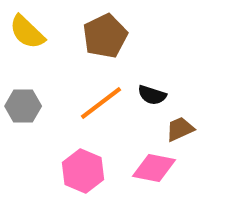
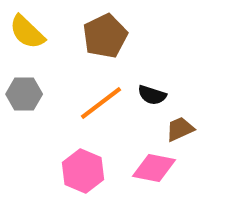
gray hexagon: moved 1 px right, 12 px up
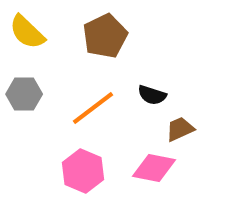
orange line: moved 8 px left, 5 px down
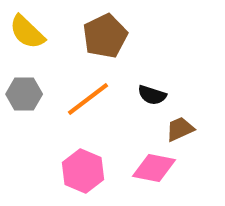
orange line: moved 5 px left, 9 px up
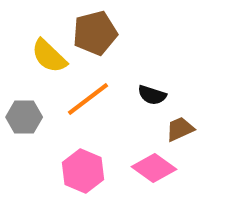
yellow semicircle: moved 22 px right, 24 px down
brown pentagon: moved 10 px left, 3 px up; rotated 12 degrees clockwise
gray hexagon: moved 23 px down
pink diamond: rotated 24 degrees clockwise
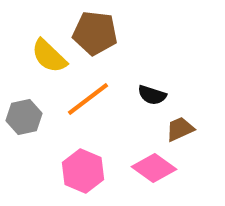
brown pentagon: rotated 21 degrees clockwise
gray hexagon: rotated 12 degrees counterclockwise
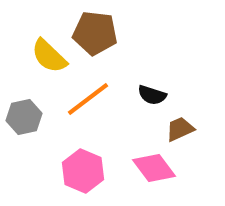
pink diamond: rotated 18 degrees clockwise
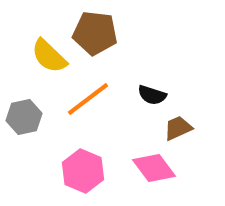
brown trapezoid: moved 2 px left, 1 px up
